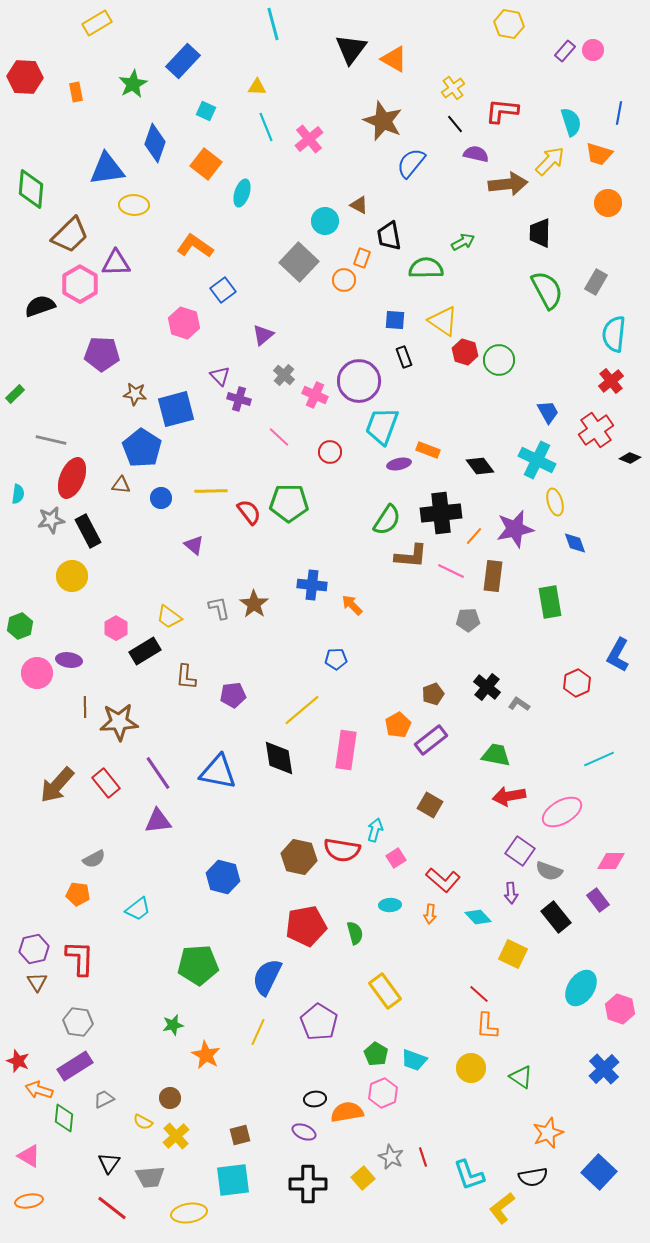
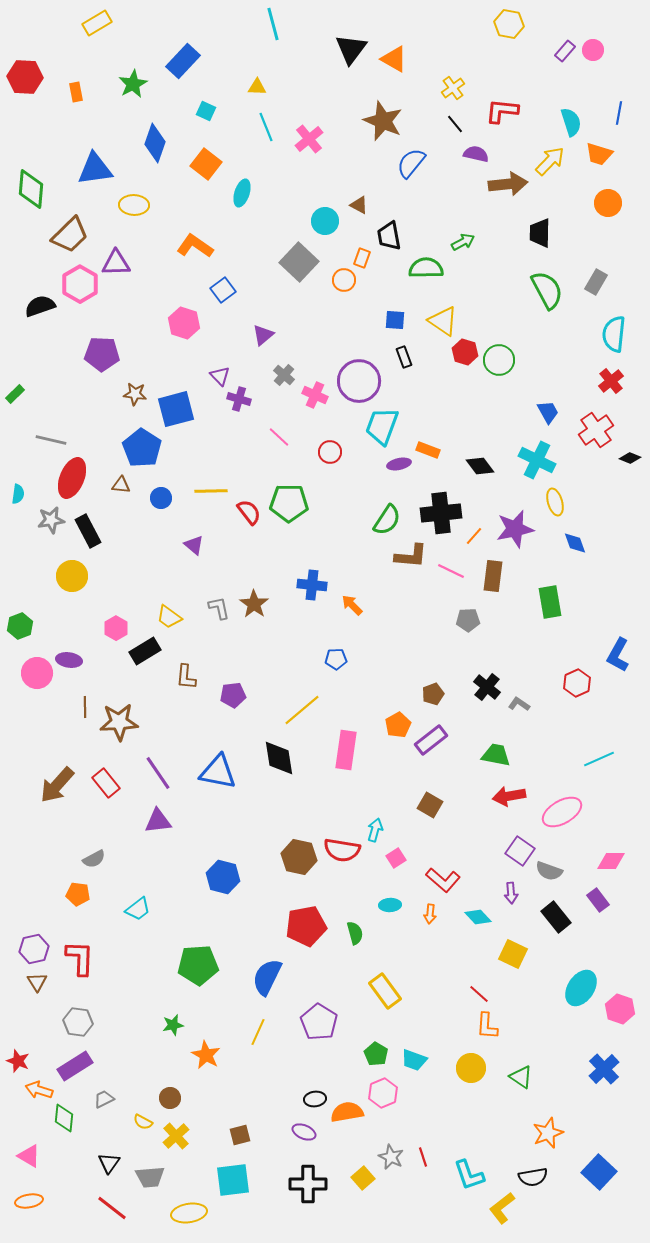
blue triangle at (107, 169): moved 12 px left
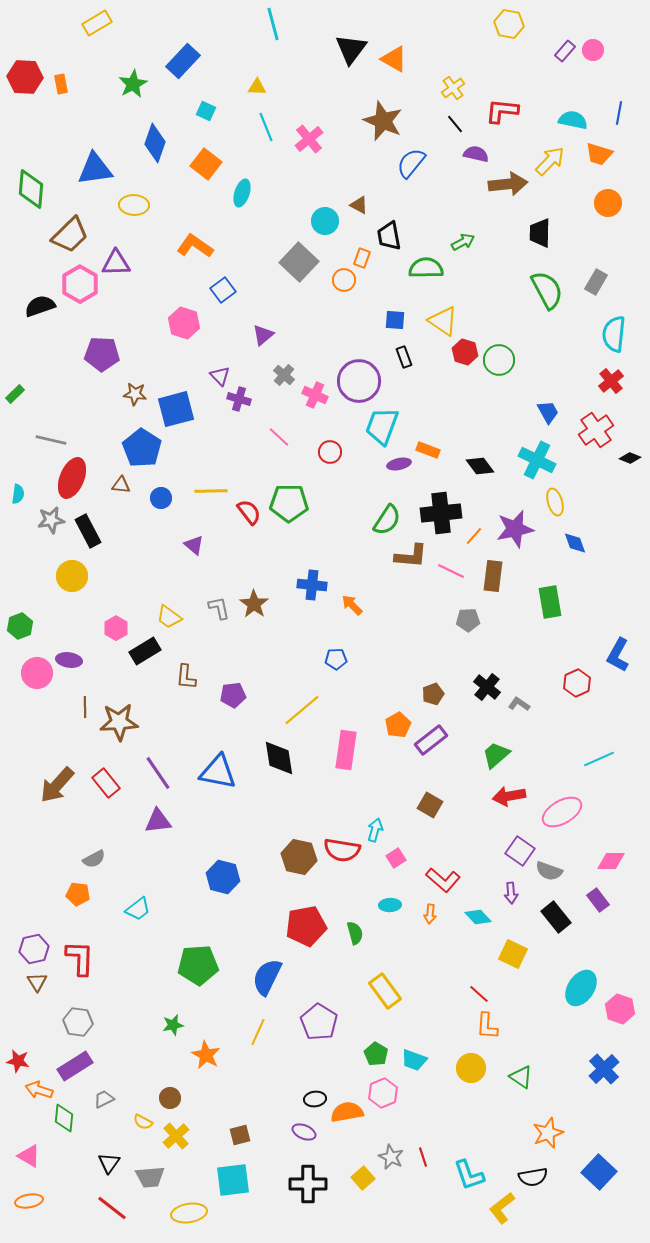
orange rectangle at (76, 92): moved 15 px left, 8 px up
cyan semicircle at (571, 122): moved 2 px right, 2 px up; rotated 60 degrees counterclockwise
green trapezoid at (496, 755): rotated 52 degrees counterclockwise
red star at (18, 1061): rotated 10 degrees counterclockwise
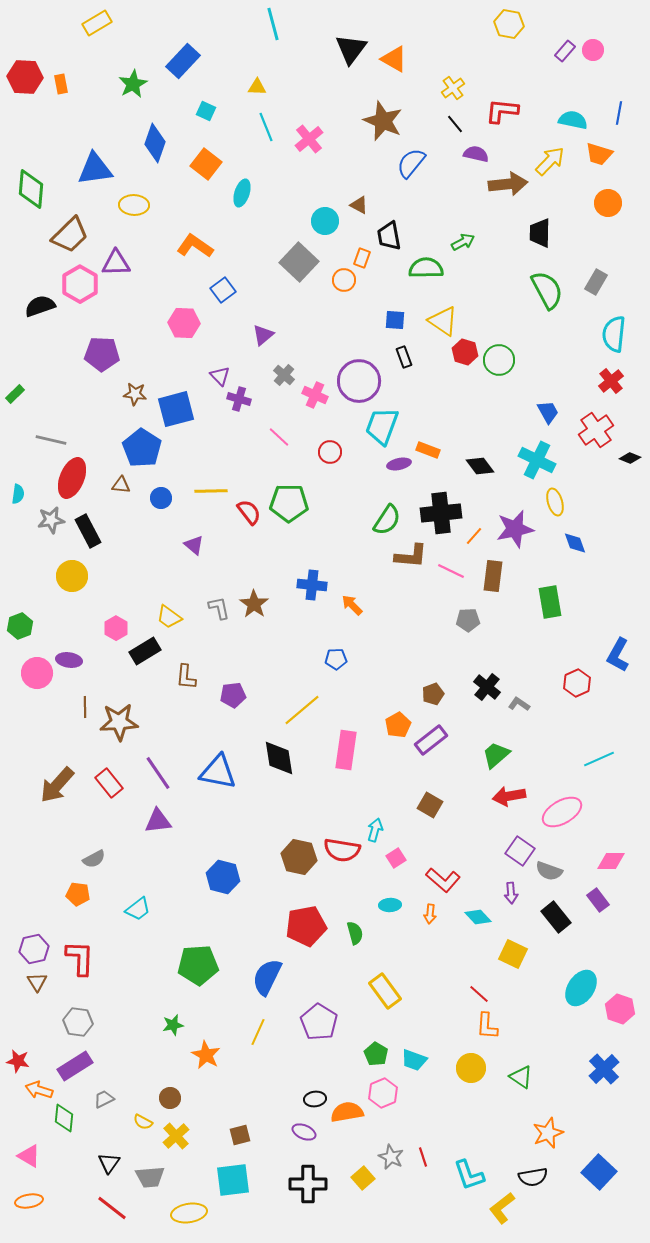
pink hexagon at (184, 323): rotated 16 degrees counterclockwise
red rectangle at (106, 783): moved 3 px right
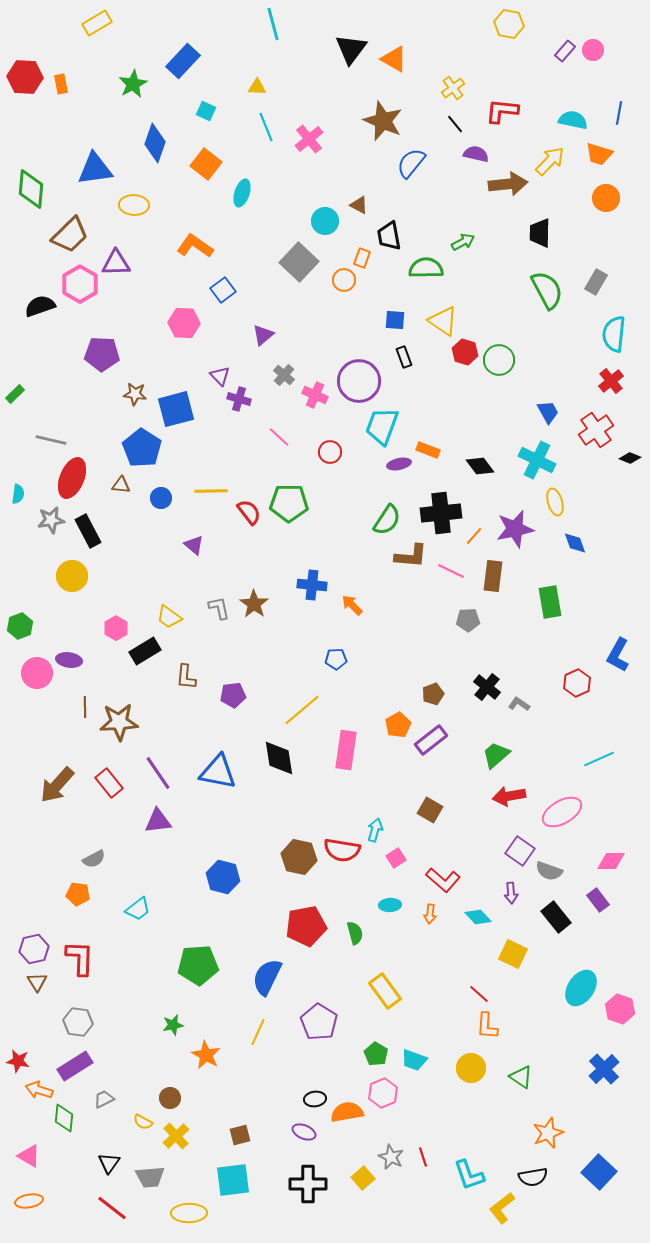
orange circle at (608, 203): moved 2 px left, 5 px up
brown square at (430, 805): moved 5 px down
yellow ellipse at (189, 1213): rotated 8 degrees clockwise
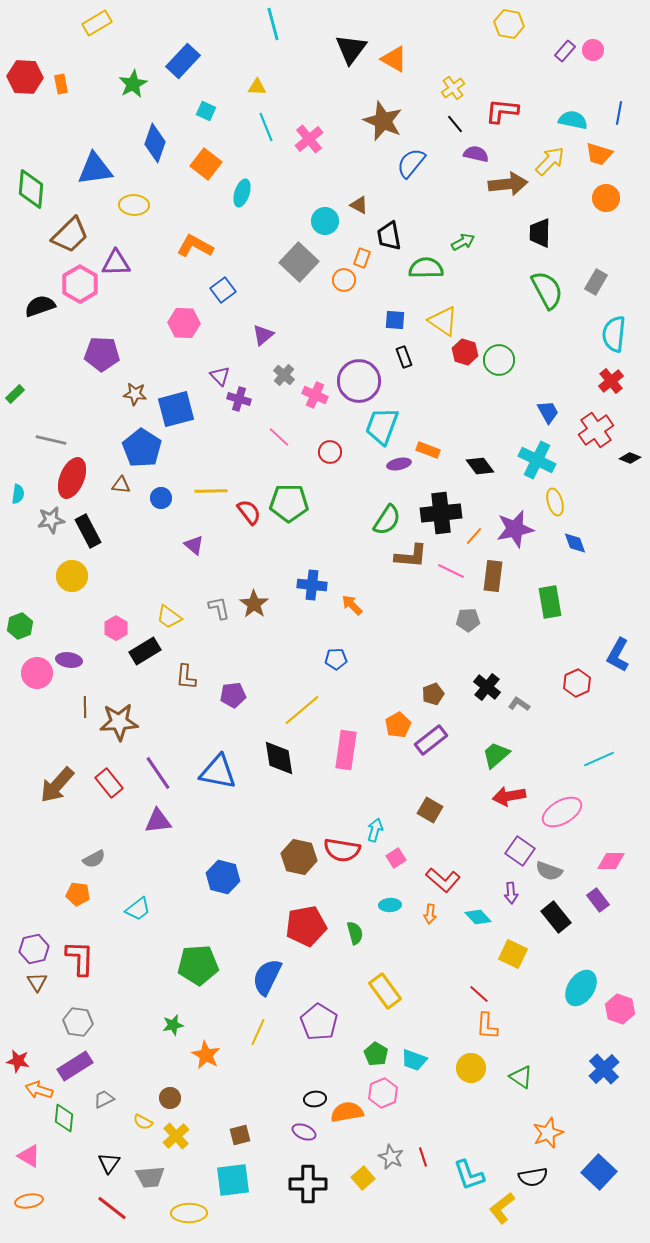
orange L-shape at (195, 246): rotated 6 degrees counterclockwise
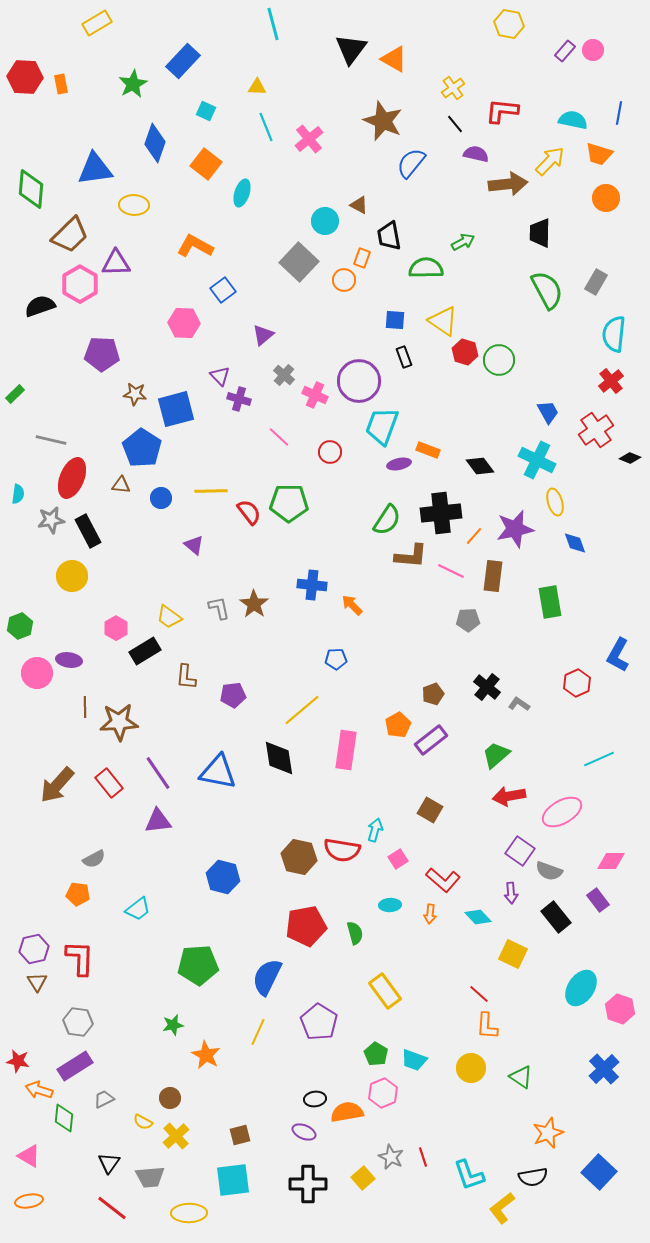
pink square at (396, 858): moved 2 px right, 1 px down
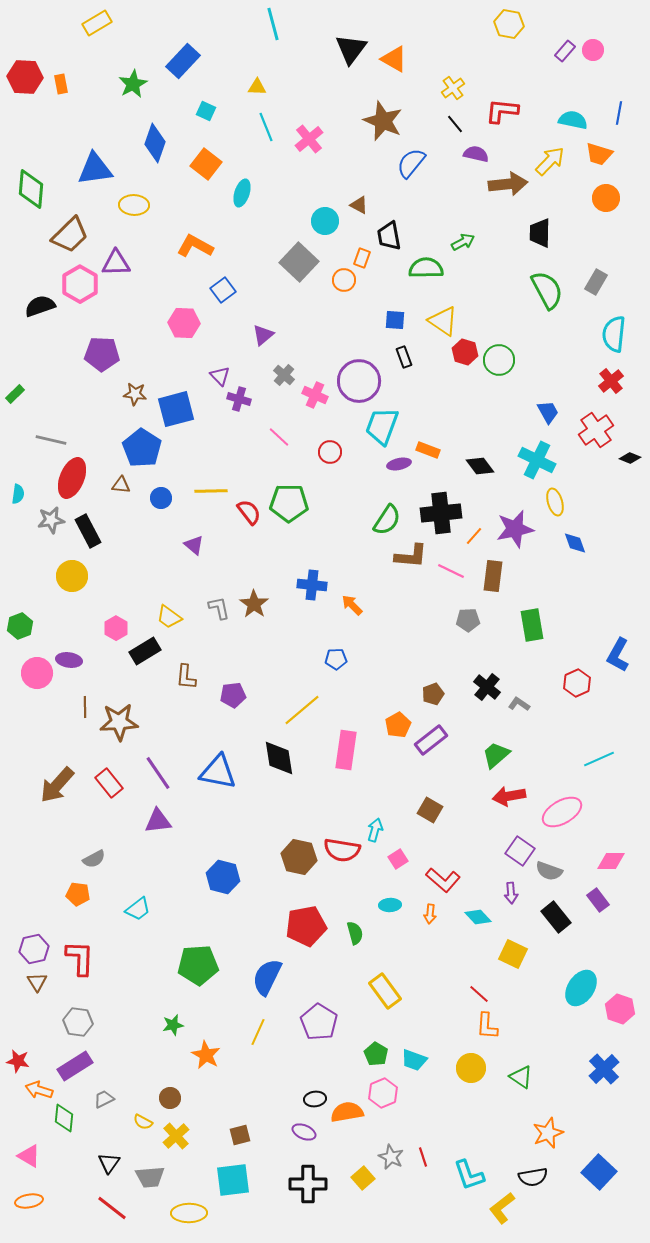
green rectangle at (550, 602): moved 18 px left, 23 px down
